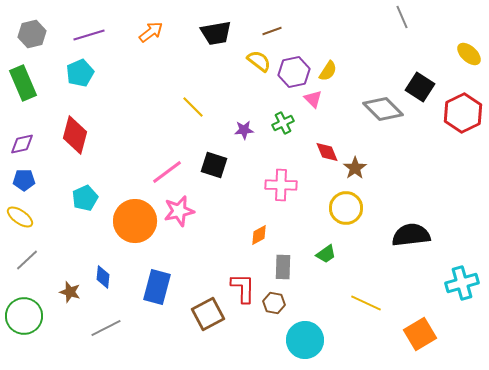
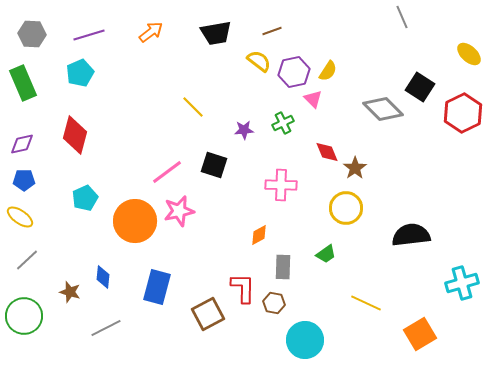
gray hexagon at (32, 34): rotated 16 degrees clockwise
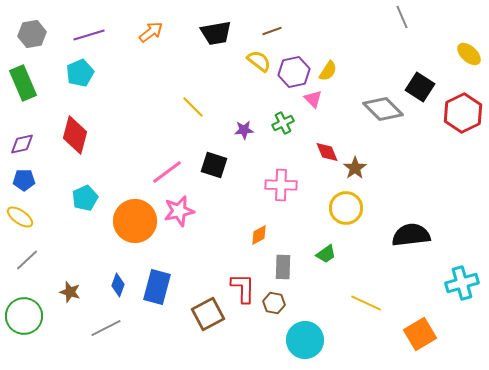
gray hexagon at (32, 34): rotated 12 degrees counterclockwise
blue diamond at (103, 277): moved 15 px right, 8 px down; rotated 15 degrees clockwise
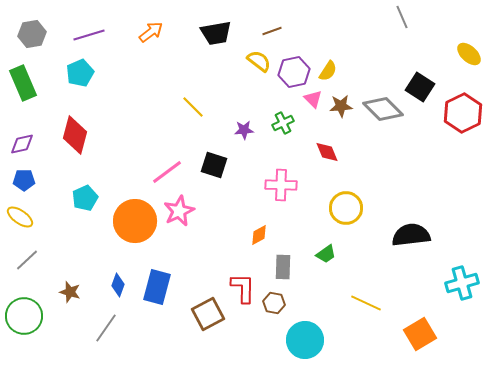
brown star at (355, 168): moved 14 px left, 62 px up; rotated 30 degrees clockwise
pink star at (179, 211): rotated 12 degrees counterclockwise
gray line at (106, 328): rotated 28 degrees counterclockwise
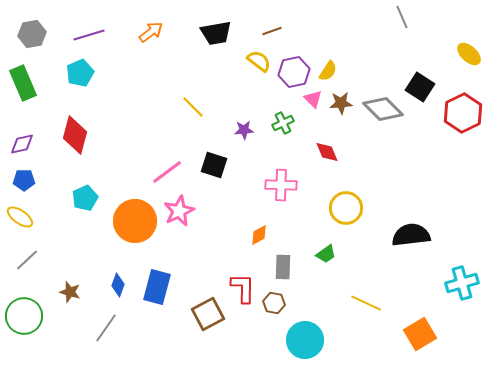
brown star at (341, 106): moved 3 px up
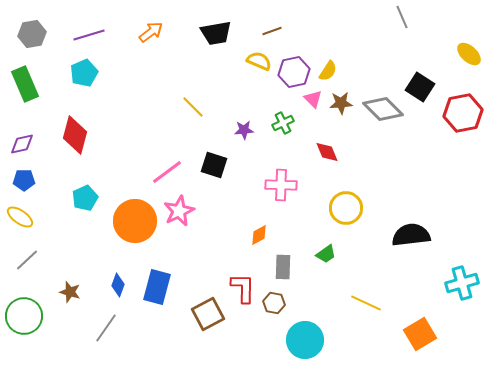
yellow semicircle at (259, 61): rotated 15 degrees counterclockwise
cyan pentagon at (80, 73): moved 4 px right
green rectangle at (23, 83): moved 2 px right, 1 px down
red hexagon at (463, 113): rotated 15 degrees clockwise
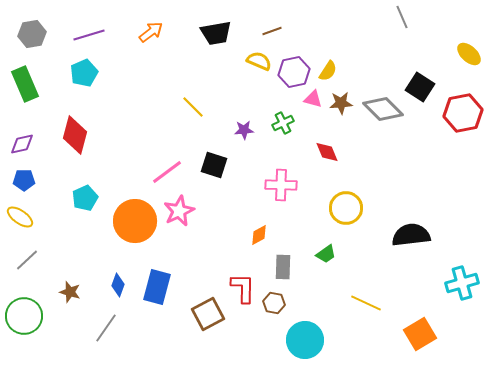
pink triangle at (313, 99): rotated 30 degrees counterclockwise
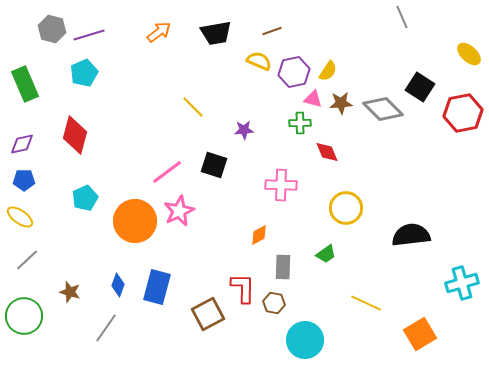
orange arrow at (151, 32): moved 8 px right
gray hexagon at (32, 34): moved 20 px right, 5 px up; rotated 24 degrees clockwise
green cross at (283, 123): moved 17 px right; rotated 25 degrees clockwise
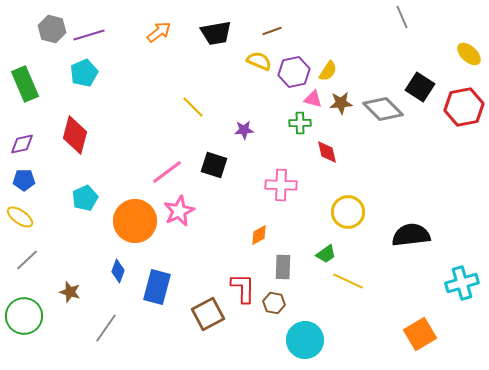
red hexagon at (463, 113): moved 1 px right, 6 px up
red diamond at (327, 152): rotated 10 degrees clockwise
yellow circle at (346, 208): moved 2 px right, 4 px down
blue diamond at (118, 285): moved 14 px up
yellow line at (366, 303): moved 18 px left, 22 px up
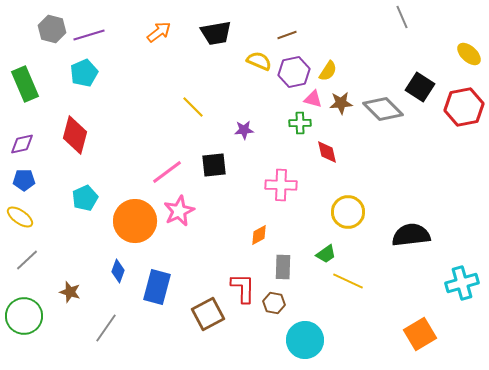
brown line at (272, 31): moved 15 px right, 4 px down
black square at (214, 165): rotated 24 degrees counterclockwise
